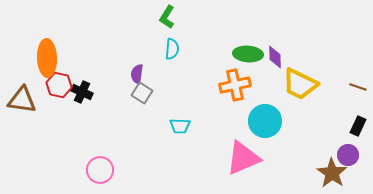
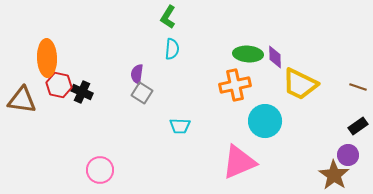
green L-shape: moved 1 px right
black rectangle: rotated 30 degrees clockwise
pink triangle: moved 4 px left, 4 px down
brown star: moved 2 px right, 2 px down
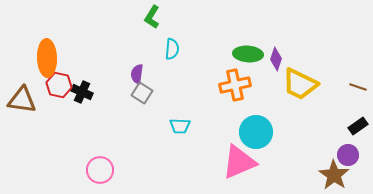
green L-shape: moved 16 px left
purple diamond: moved 1 px right, 2 px down; rotated 20 degrees clockwise
cyan circle: moved 9 px left, 11 px down
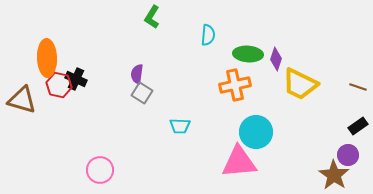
cyan semicircle: moved 36 px right, 14 px up
black cross: moved 6 px left, 13 px up
brown triangle: rotated 8 degrees clockwise
pink triangle: rotated 18 degrees clockwise
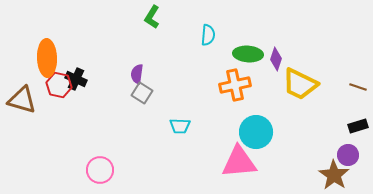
black rectangle: rotated 18 degrees clockwise
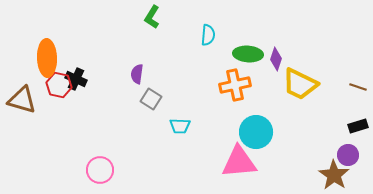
gray square: moved 9 px right, 6 px down
